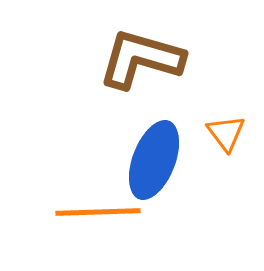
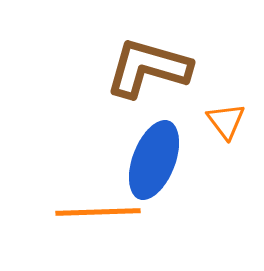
brown L-shape: moved 7 px right, 9 px down
orange triangle: moved 12 px up
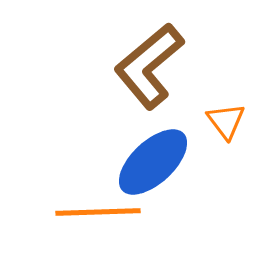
brown L-shape: moved 1 px right, 2 px up; rotated 56 degrees counterclockwise
blue ellipse: moved 1 px left, 2 px down; rotated 26 degrees clockwise
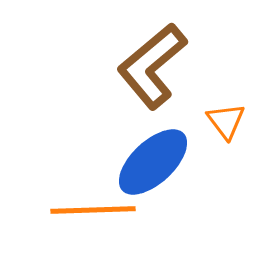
brown L-shape: moved 3 px right
orange line: moved 5 px left, 2 px up
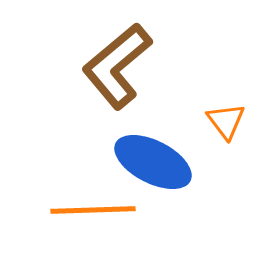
brown L-shape: moved 35 px left
blue ellipse: rotated 70 degrees clockwise
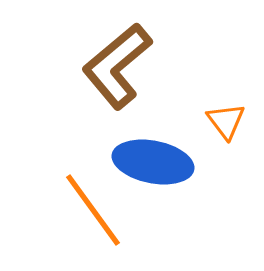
blue ellipse: rotated 16 degrees counterclockwise
orange line: rotated 56 degrees clockwise
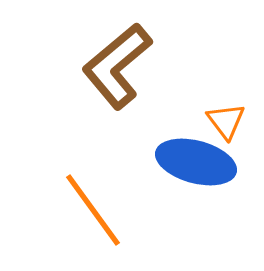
blue ellipse: moved 43 px right; rotated 4 degrees clockwise
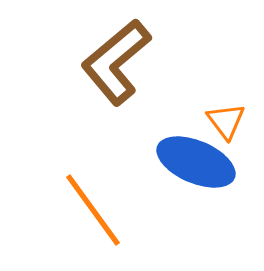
brown L-shape: moved 1 px left, 4 px up
blue ellipse: rotated 8 degrees clockwise
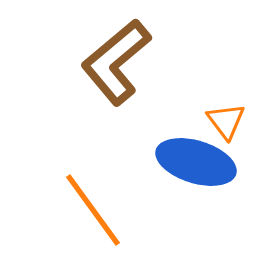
blue ellipse: rotated 6 degrees counterclockwise
